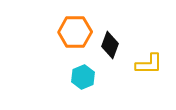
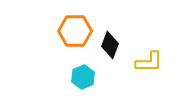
orange hexagon: moved 1 px up
yellow L-shape: moved 2 px up
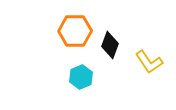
yellow L-shape: rotated 56 degrees clockwise
cyan hexagon: moved 2 px left
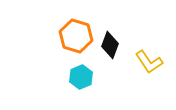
orange hexagon: moved 1 px right, 5 px down; rotated 16 degrees clockwise
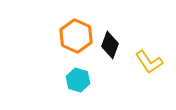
orange hexagon: rotated 8 degrees clockwise
cyan hexagon: moved 3 px left, 3 px down; rotated 20 degrees counterclockwise
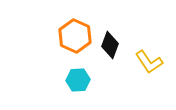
orange hexagon: moved 1 px left
cyan hexagon: rotated 20 degrees counterclockwise
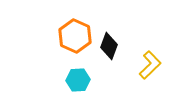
black diamond: moved 1 px left, 1 px down
yellow L-shape: moved 1 px right, 3 px down; rotated 100 degrees counterclockwise
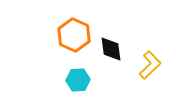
orange hexagon: moved 1 px left, 1 px up
black diamond: moved 2 px right, 3 px down; rotated 28 degrees counterclockwise
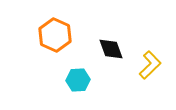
orange hexagon: moved 19 px left
black diamond: rotated 12 degrees counterclockwise
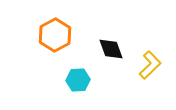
orange hexagon: rotated 8 degrees clockwise
